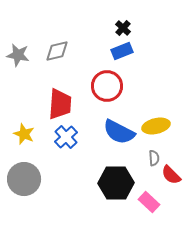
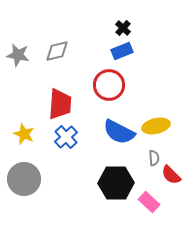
red circle: moved 2 px right, 1 px up
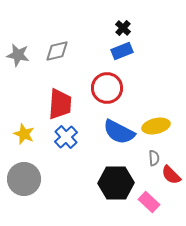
red circle: moved 2 px left, 3 px down
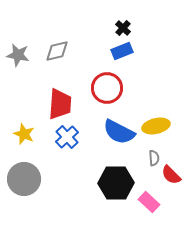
blue cross: moved 1 px right
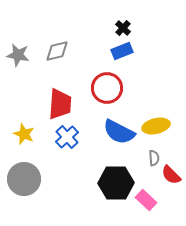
pink rectangle: moved 3 px left, 2 px up
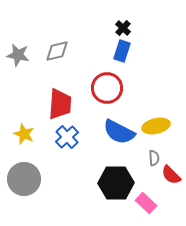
blue rectangle: rotated 50 degrees counterclockwise
pink rectangle: moved 3 px down
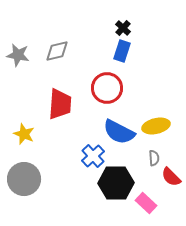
blue cross: moved 26 px right, 19 px down
red semicircle: moved 2 px down
